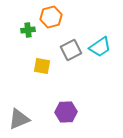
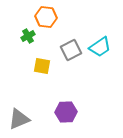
orange hexagon: moved 5 px left; rotated 20 degrees clockwise
green cross: moved 6 px down; rotated 24 degrees counterclockwise
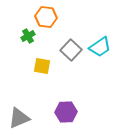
gray square: rotated 20 degrees counterclockwise
gray triangle: moved 1 px up
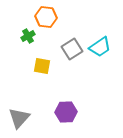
gray square: moved 1 px right, 1 px up; rotated 15 degrees clockwise
gray triangle: rotated 25 degrees counterclockwise
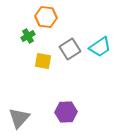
gray square: moved 2 px left
yellow square: moved 1 px right, 5 px up
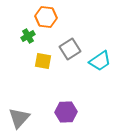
cyan trapezoid: moved 14 px down
